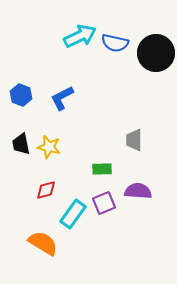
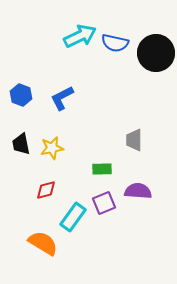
yellow star: moved 3 px right, 1 px down; rotated 25 degrees counterclockwise
cyan rectangle: moved 3 px down
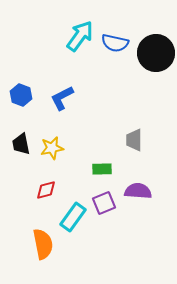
cyan arrow: rotated 28 degrees counterclockwise
orange semicircle: moved 1 px down; rotated 48 degrees clockwise
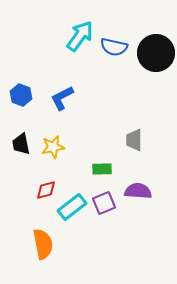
blue semicircle: moved 1 px left, 4 px down
yellow star: moved 1 px right, 1 px up
cyan rectangle: moved 1 px left, 10 px up; rotated 16 degrees clockwise
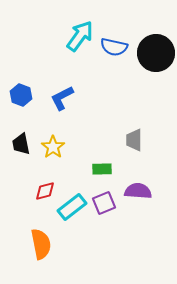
yellow star: rotated 25 degrees counterclockwise
red diamond: moved 1 px left, 1 px down
orange semicircle: moved 2 px left
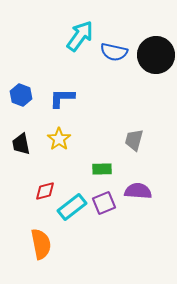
blue semicircle: moved 5 px down
black circle: moved 2 px down
blue L-shape: rotated 28 degrees clockwise
gray trapezoid: rotated 15 degrees clockwise
yellow star: moved 6 px right, 8 px up
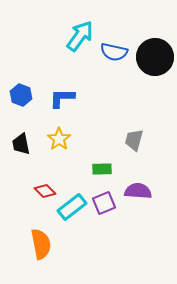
black circle: moved 1 px left, 2 px down
red diamond: rotated 60 degrees clockwise
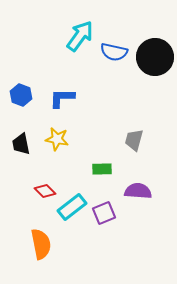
yellow star: moved 2 px left; rotated 25 degrees counterclockwise
purple square: moved 10 px down
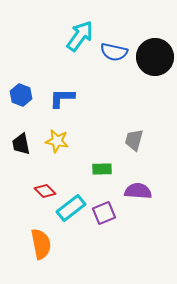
yellow star: moved 2 px down
cyan rectangle: moved 1 px left, 1 px down
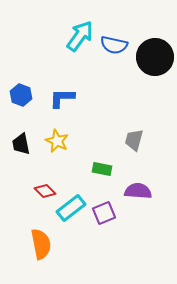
blue semicircle: moved 7 px up
yellow star: rotated 15 degrees clockwise
green rectangle: rotated 12 degrees clockwise
